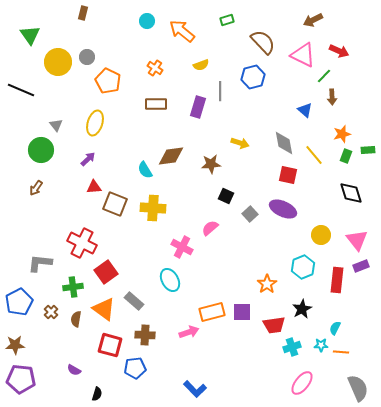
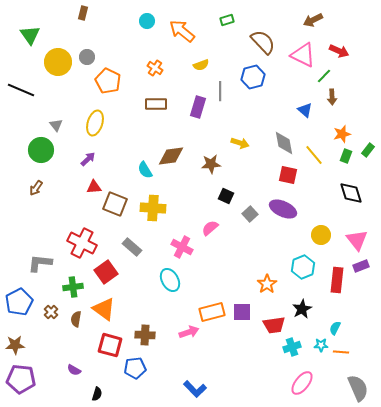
green rectangle at (368, 150): rotated 48 degrees counterclockwise
gray rectangle at (134, 301): moved 2 px left, 54 px up
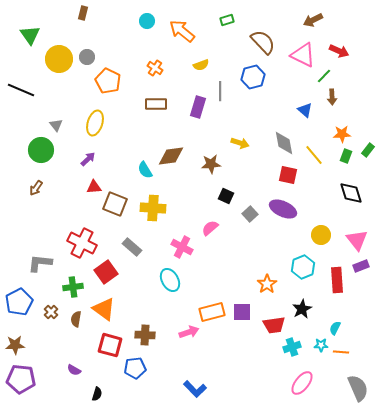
yellow circle at (58, 62): moved 1 px right, 3 px up
orange star at (342, 134): rotated 12 degrees clockwise
red rectangle at (337, 280): rotated 10 degrees counterclockwise
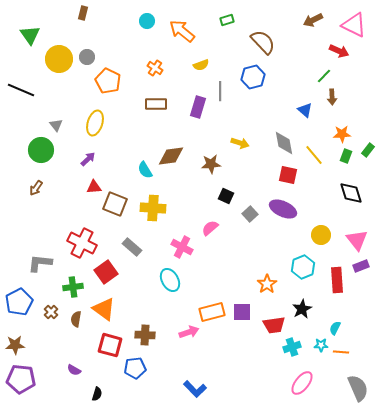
pink triangle at (303, 55): moved 51 px right, 30 px up
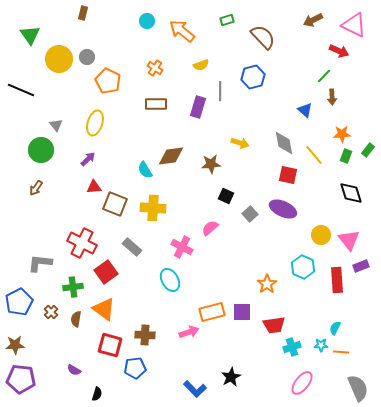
brown semicircle at (263, 42): moved 5 px up
pink triangle at (357, 240): moved 8 px left
cyan hexagon at (303, 267): rotated 15 degrees counterclockwise
black star at (302, 309): moved 71 px left, 68 px down
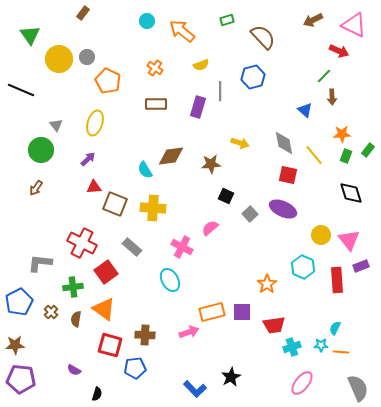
brown rectangle at (83, 13): rotated 24 degrees clockwise
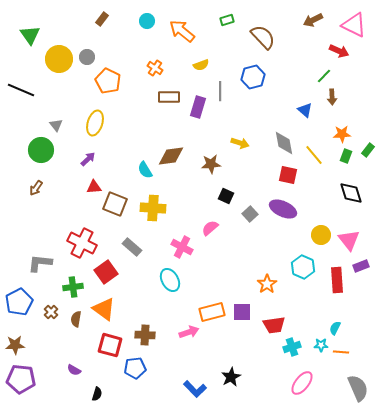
brown rectangle at (83, 13): moved 19 px right, 6 px down
brown rectangle at (156, 104): moved 13 px right, 7 px up
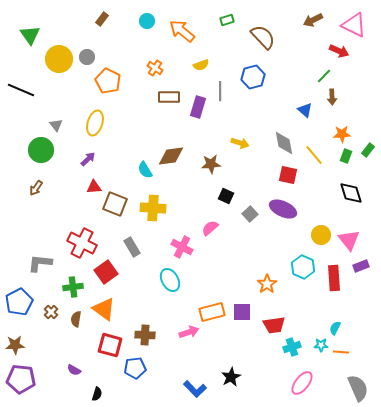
gray rectangle at (132, 247): rotated 18 degrees clockwise
red rectangle at (337, 280): moved 3 px left, 2 px up
